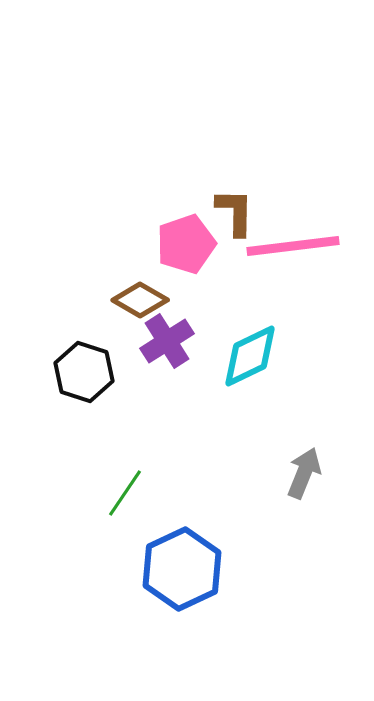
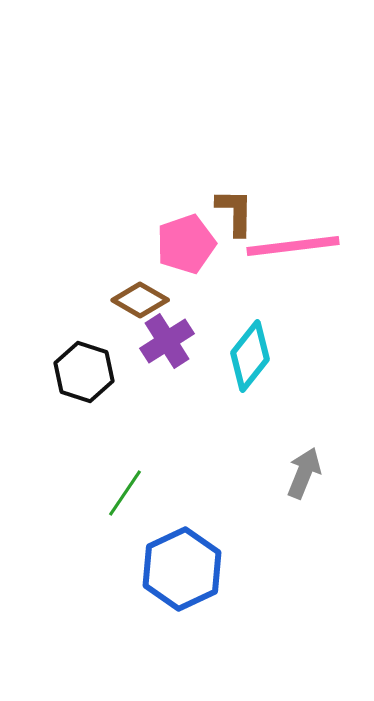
cyan diamond: rotated 26 degrees counterclockwise
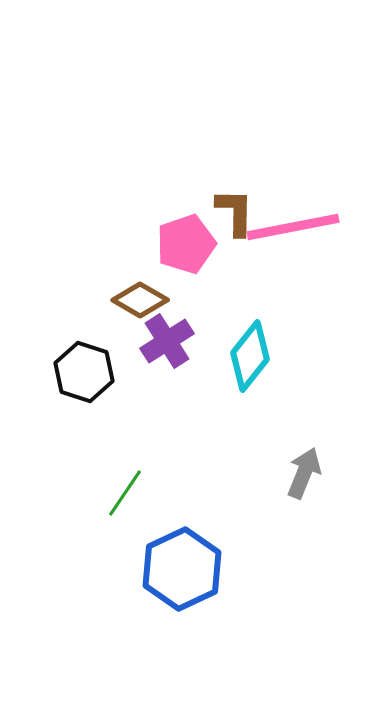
pink line: moved 19 px up; rotated 4 degrees counterclockwise
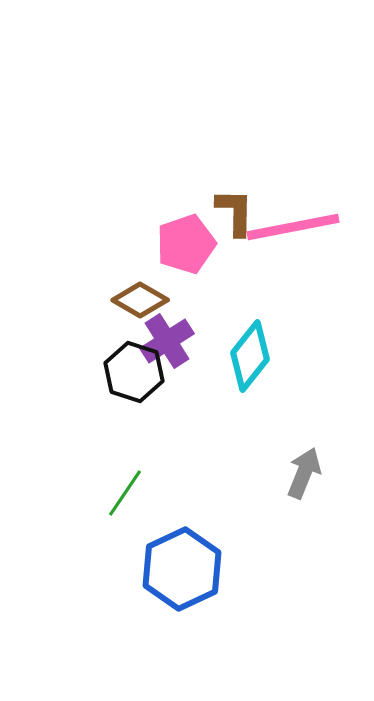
black hexagon: moved 50 px right
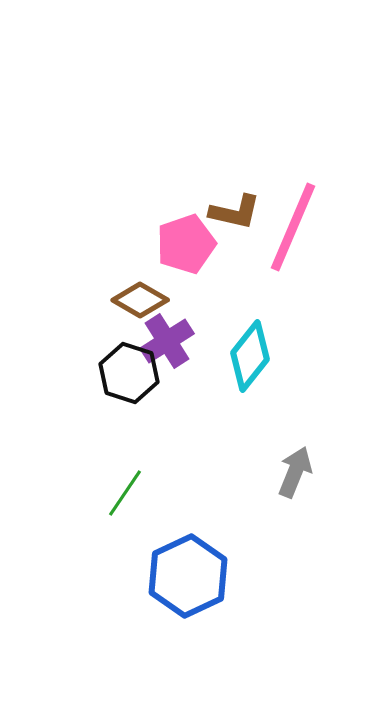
brown L-shape: rotated 102 degrees clockwise
pink line: rotated 56 degrees counterclockwise
black hexagon: moved 5 px left, 1 px down
gray arrow: moved 9 px left, 1 px up
blue hexagon: moved 6 px right, 7 px down
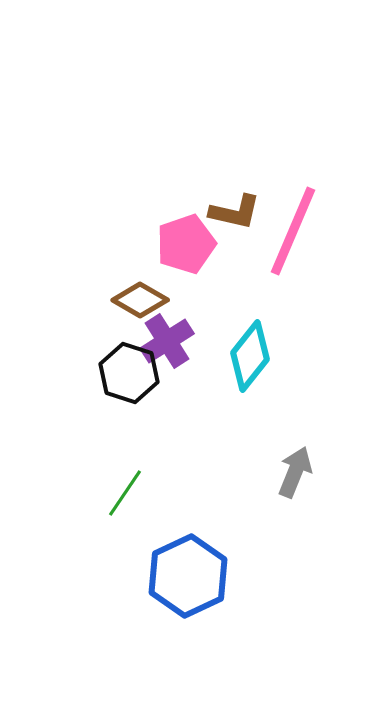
pink line: moved 4 px down
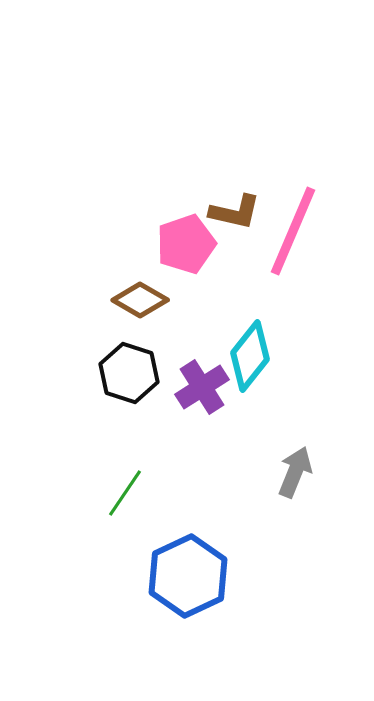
purple cross: moved 35 px right, 46 px down
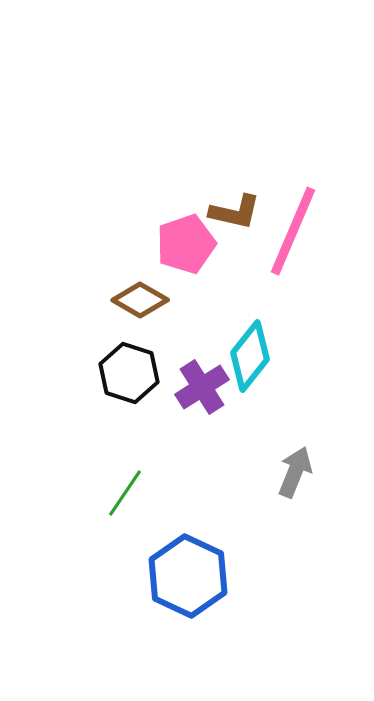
blue hexagon: rotated 10 degrees counterclockwise
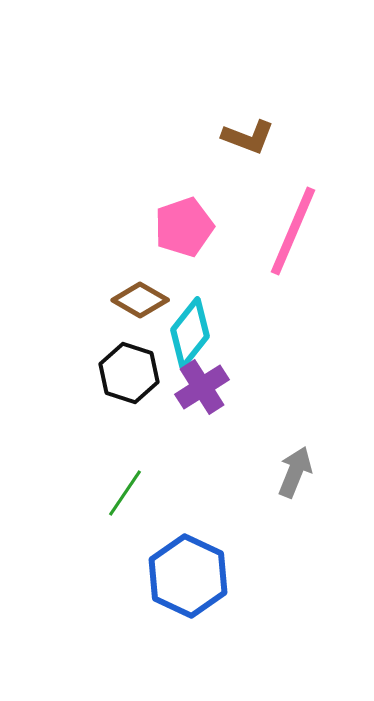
brown L-shape: moved 13 px right, 75 px up; rotated 8 degrees clockwise
pink pentagon: moved 2 px left, 17 px up
cyan diamond: moved 60 px left, 23 px up
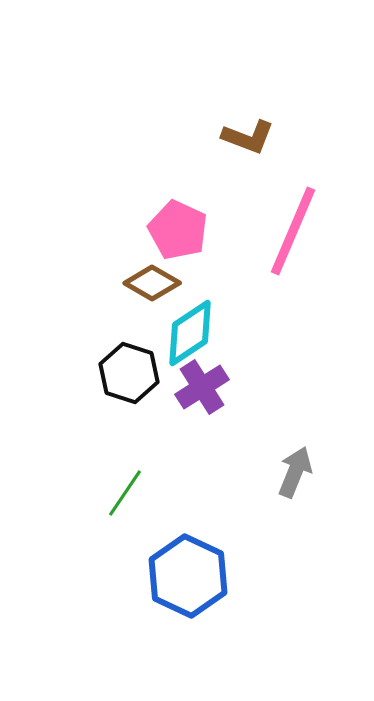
pink pentagon: moved 6 px left, 3 px down; rotated 28 degrees counterclockwise
brown diamond: moved 12 px right, 17 px up
cyan diamond: rotated 18 degrees clockwise
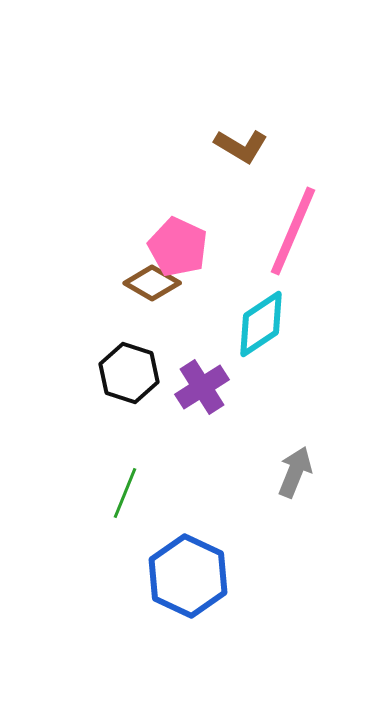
brown L-shape: moved 7 px left, 9 px down; rotated 10 degrees clockwise
pink pentagon: moved 17 px down
cyan diamond: moved 71 px right, 9 px up
green line: rotated 12 degrees counterclockwise
